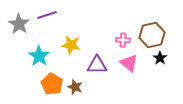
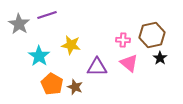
purple triangle: moved 2 px down
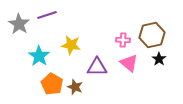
black star: moved 1 px left, 1 px down
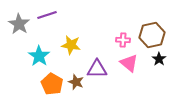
purple triangle: moved 2 px down
brown star: moved 1 px right, 5 px up
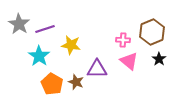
purple line: moved 2 px left, 14 px down
brown hexagon: moved 3 px up; rotated 10 degrees counterclockwise
pink triangle: moved 2 px up
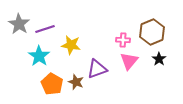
pink triangle: rotated 30 degrees clockwise
purple triangle: rotated 20 degrees counterclockwise
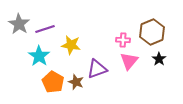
orange pentagon: moved 1 px right, 2 px up
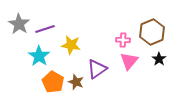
purple triangle: rotated 15 degrees counterclockwise
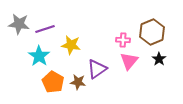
gray star: rotated 25 degrees counterclockwise
brown star: moved 2 px right; rotated 14 degrees counterclockwise
